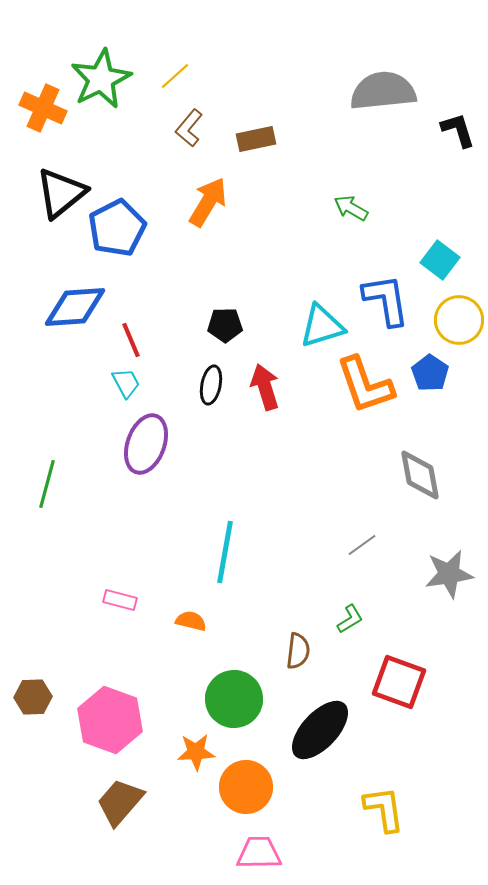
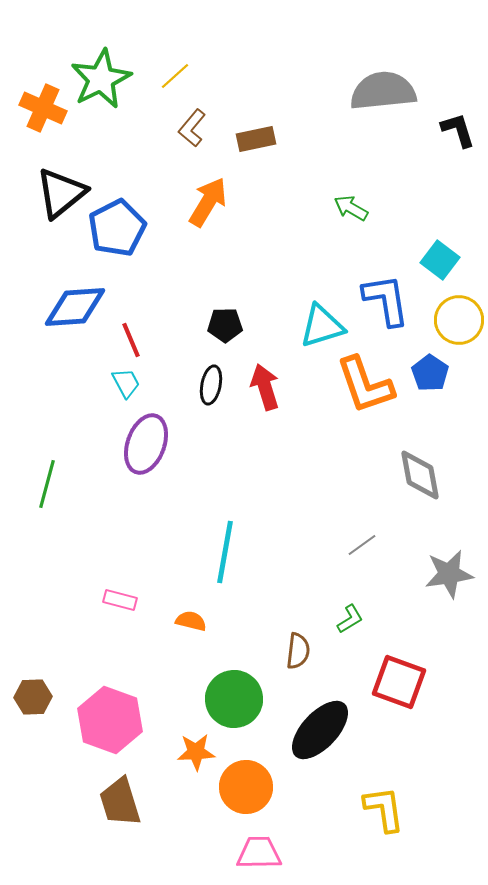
brown L-shape at (189, 128): moved 3 px right
brown trapezoid at (120, 802): rotated 58 degrees counterclockwise
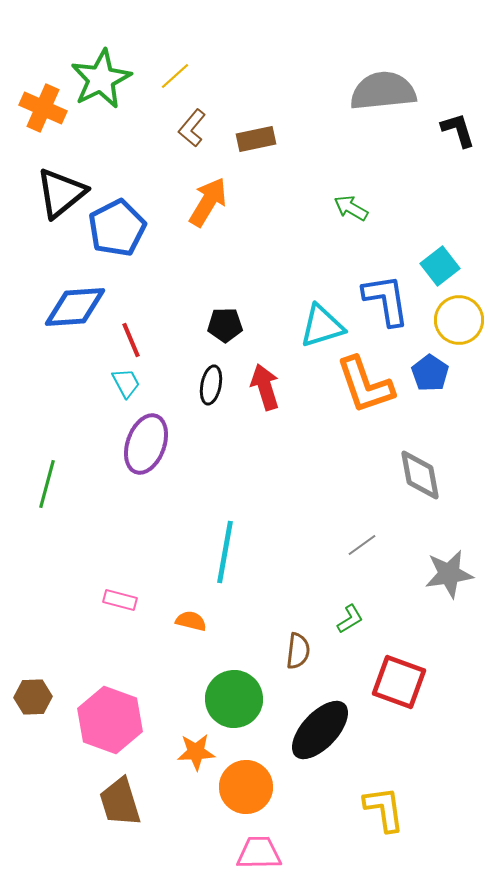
cyan square at (440, 260): moved 6 px down; rotated 15 degrees clockwise
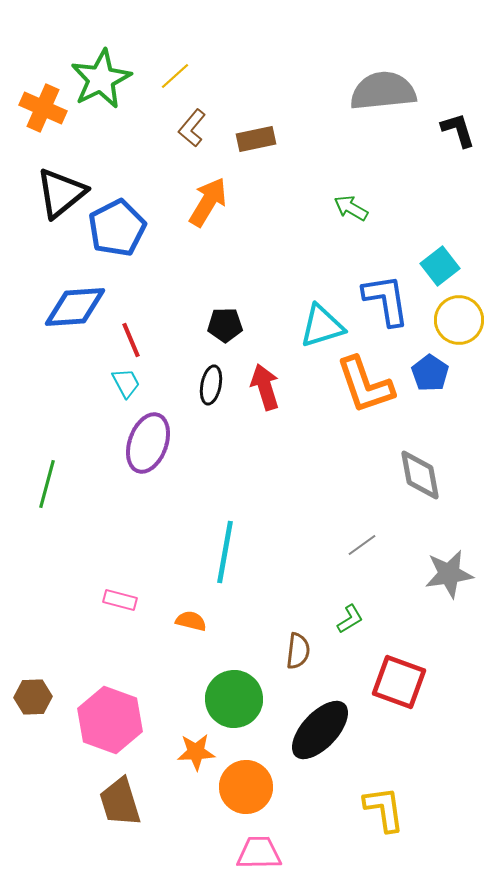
purple ellipse at (146, 444): moved 2 px right, 1 px up
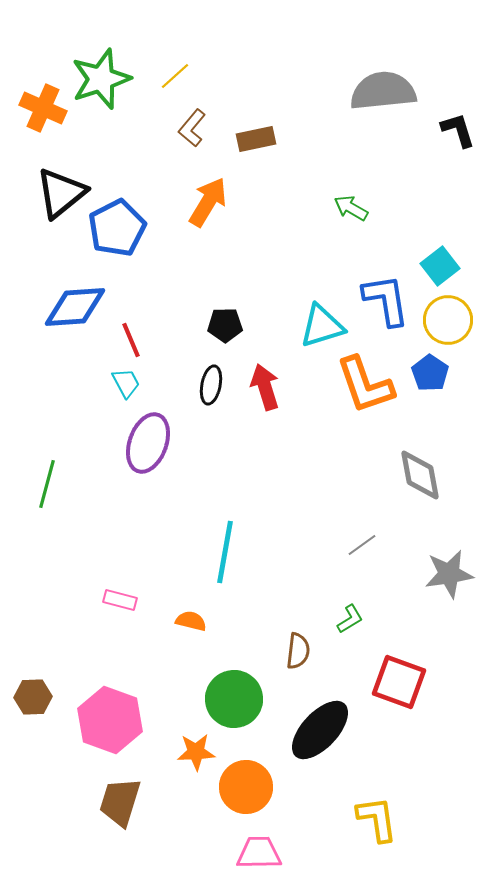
green star at (101, 79): rotated 8 degrees clockwise
yellow circle at (459, 320): moved 11 px left
brown trapezoid at (120, 802): rotated 34 degrees clockwise
yellow L-shape at (384, 809): moved 7 px left, 10 px down
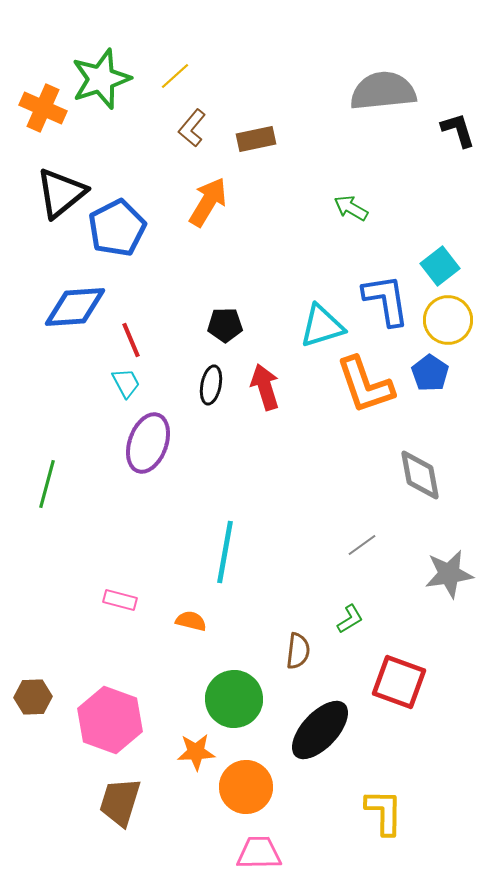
yellow L-shape at (377, 819): moved 7 px right, 7 px up; rotated 9 degrees clockwise
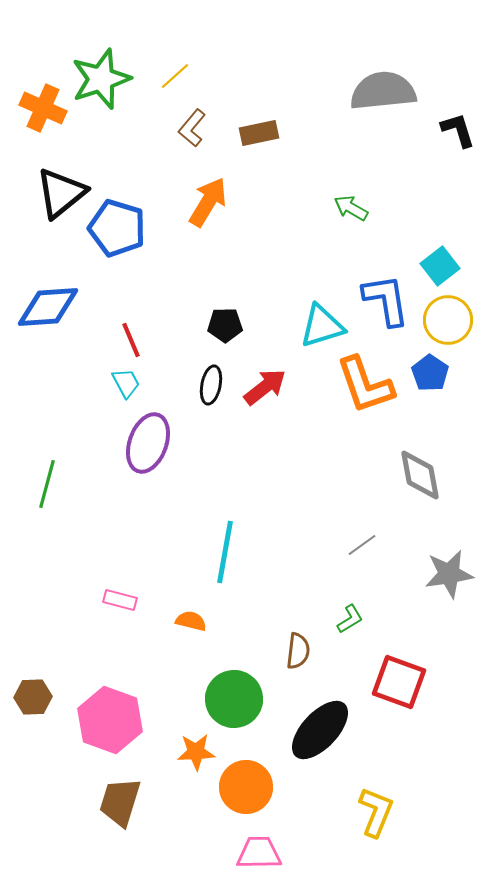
brown rectangle at (256, 139): moved 3 px right, 6 px up
blue pentagon at (117, 228): rotated 28 degrees counterclockwise
blue diamond at (75, 307): moved 27 px left
red arrow at (265, 387): rotated 69 degrees clockwise
yellow L-shape at (384, 812): moved 8 px left; rotated 21 degrees clockwise
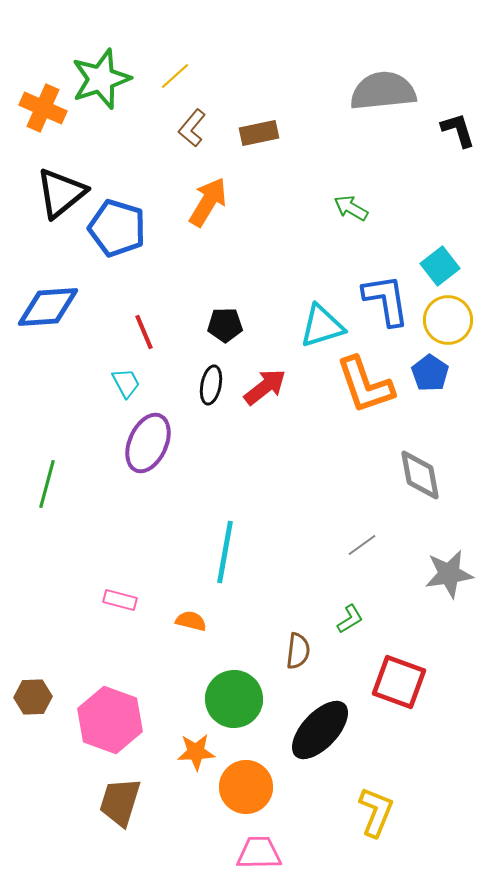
red line at (131, 340): moved 13 px right, 8 px up
purple ellipse at (148, 443): rotated 4 degrees clockwise
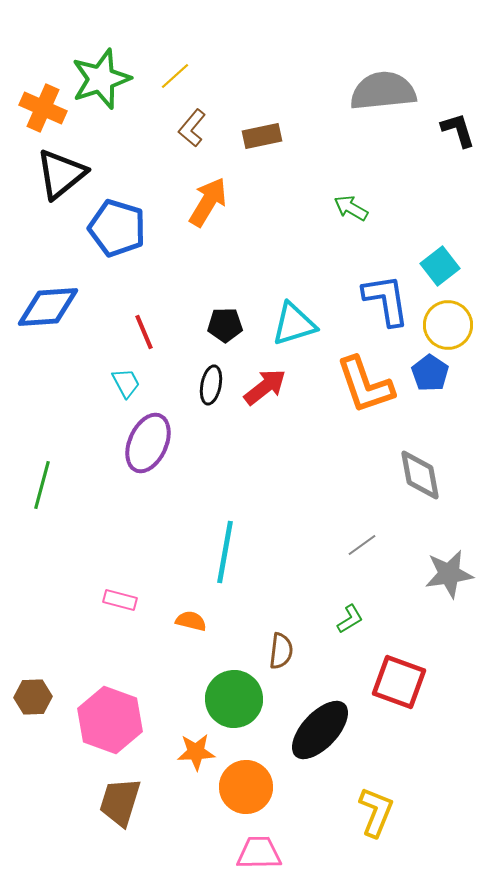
brown rectangle at (259, 133): moved 3 px right, 3 px down
black triangle at (61, 193): moved 19 px up
yellow circle at (448, 320): moved 5 px down
cyan triangle at (322, 326): moved 28 px left, 2 px up
green line at (47, 484): moved 5 px left, 1 px down
brown semicircle at (298, 651): moved 17 px left
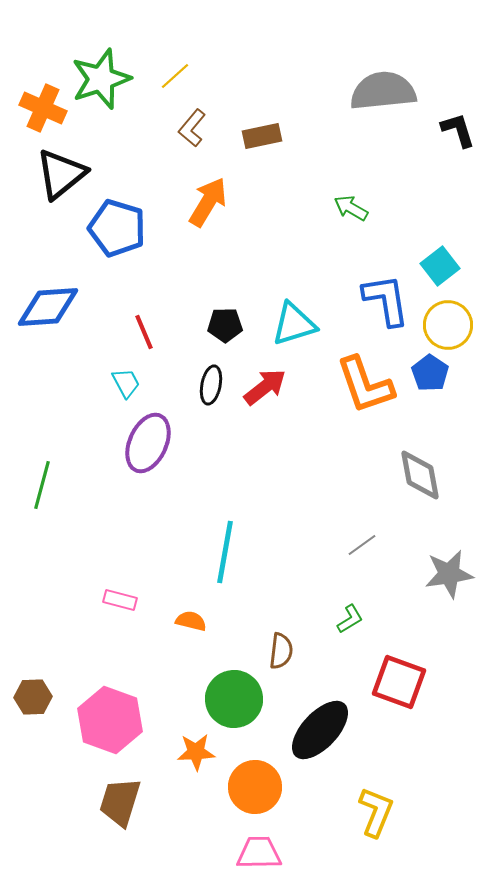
orange circle at (246, 787): moved 9 px right
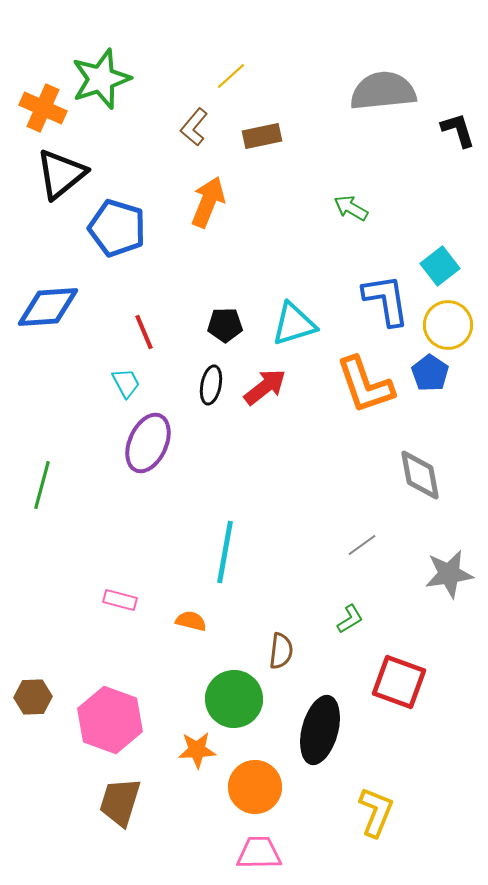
yellow line at (175, 76): moved 56 px right
brown L-shape at (192, 128): moved 2 px right, 1 px up
orange arrow at (208, 202): rotated 9 degrees counterclockwise
black ellipse at (320, 730): rotated 28 degrees counterclockwise
orange star at (196, 752): moved 1 px right, 2 px up
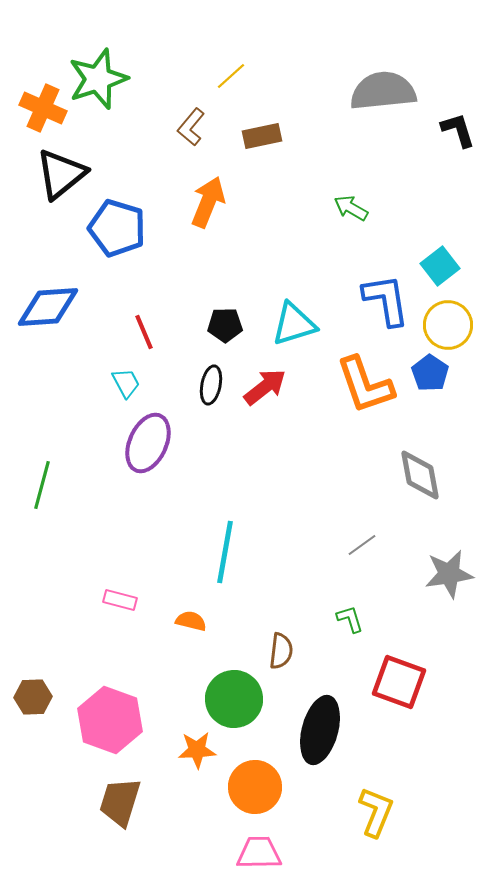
green star at (101, 79): moved 3 px left
brown L-shape at (194, 127): moved 3 px left
green L-shape at (350, 619): rotated 76 degrees counterclockwise
